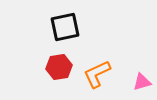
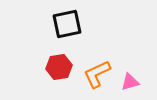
black square: moved 2 px right, 3 px up
pink triangle: moved 12 px left
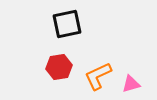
orange L-shape: moved 1 px right, 2 px down
pink triangle: moved 1 px right, 2 px down
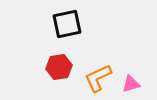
orange L-shape: moved 2 px down
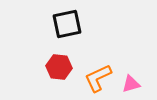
red hexagon: rotated 15 degrees clockwise
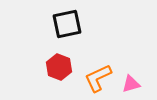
red hexagon: rotated 15 degrees clockwise
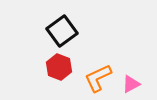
black square: moved 5 px left, 7 px down; rotated 24 degrees counterclockwise
pink triangle: rotated 12 degrees counterclockwise
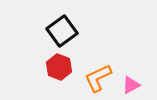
pink triangle: moved 1 px down
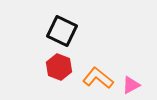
black square: rotated 28 degrees counterclockwise
orange L-shape: rotated 64 degrees clockwise
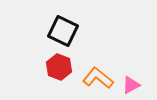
black square: moved 1 px right
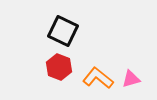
pink triangle: moved 6 px up; rotated 12 degrees clockwise
